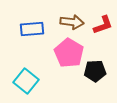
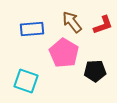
brown arrow: rotated 135 degrees counterclockwise
pink pentagon: moved 5 px left
cyan square: rotated 20 degrees counterclockwise
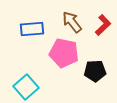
red L-shape: rotated 25 degrees counterclockwise
pink pentagon: rotated 20 degrees counterclockwise
cyan square: moved 6 px down; rotated 30 degrees clockwise
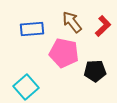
red L-shape: moved 1 px down
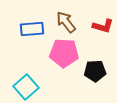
brown arrow: moved 6 px left
red L-shape: rotated 60 degrees clockwise
pink pentagon: rotated 8 degrees counterclockwise
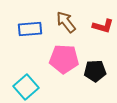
blue rectangle: moved 2 px left
pink pentagon: moved 6 px down
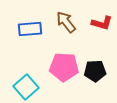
red L-shape: moved 1 px left, 3 px up
pink pentagon: moved 8 px down
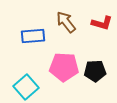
blue rectangle: moved 3 px right, 7 px down
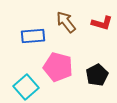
pink pentagon: moved 6 px left; rotated 12 degrees clockwise
black pentagon: moved 2 px right, 4 px down; rotated 25 degrees counterclockwise
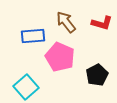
pink pentagon: moved 2 px right, 10 px up; rotated 8 degrees clockwise
